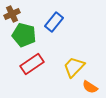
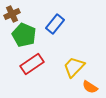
blue rectangle: moved 1 px right, 2 px down
green pentagon: rotated 10 degrees clockwise
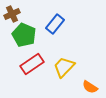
yellow trapezoid: moved 10 px left
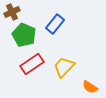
brown cross: moved 2 px up
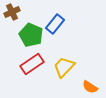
green pentagon: moved 7 px right
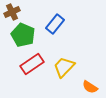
green pentagon: moved 8 px left
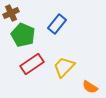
brown cross: moved 1 px left, 1 px down
blue rectangle: moved 2 px right
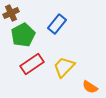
green pentagon: rotated 20 degrees clockwise
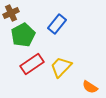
yellow trapezoid: moved 3 px left
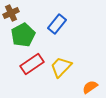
orange semicircle: rotated 112 degrees clockwise
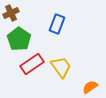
blue rectangle: rotated 18 degrees counterclockwise
green pentagon: moved 4 px left, 4 px down; rotated 10 degrees counterclockwise
yellow trapezoid: rotated 100 degrees clockwise
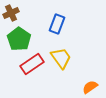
yellow trapezoid: moved 9 px up
